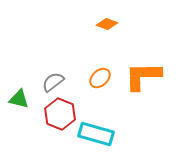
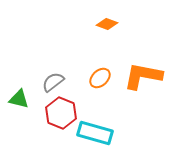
orange L-shape: rotated 12 degrees clockwise
red hexagon: moved 1 px right, 1 px up
cyan rectangle: moved 1 px left, 1 px up
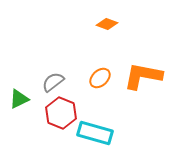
green triangle: rotated 40 degrees counterclockwise
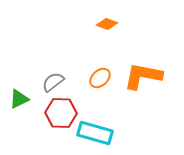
red hexagon: rotated 20 degrees counterclockwise
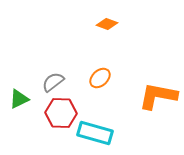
orange L-shape: moved 15 px right, 20 px down
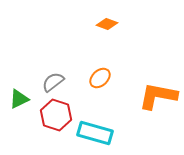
red hexagon: moved 5 px left, 2 px down; rotated 16 degrees clockwise
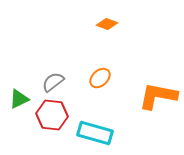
red hexagon: moved 4 px left; rotated 12 degrees counterclockwise
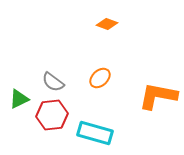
gray semicircle: rotated 105 degrees counterclockwise
red hexagon: rotated 12 degrees counterclockwise
